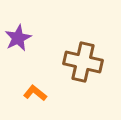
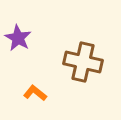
purple star: rotated 16 degrees counterclockwise
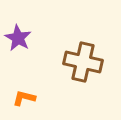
orange L-shape: moved 11 px left, 5 px down; rotated 25 degrees counterclockwise
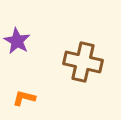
purple star: moved 1 px left, 3 px down
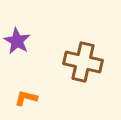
orange L-shape: moved 2 px right
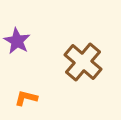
brown cross: rotated 27 degrees clockwise
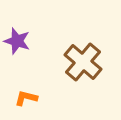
purple star: rotated 12 degrees counterclockwise
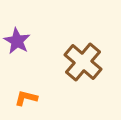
purple star: rotated 12 degrees clockwise
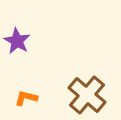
brown cross: moved 4 px right, 33 px down
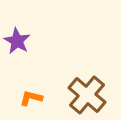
orange L-shape: moved 5 px right
